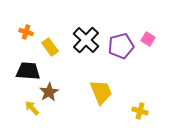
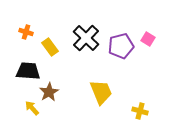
black cross: moved 2 px up
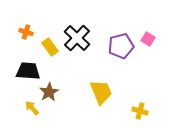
black cross: moved 9 px left
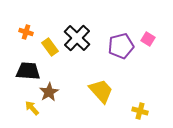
yellow trapezoid: moved 1 px up; rotated 20 degrees counterclockwise
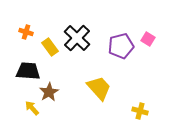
yellow trapezoid: moved 2 px left, 3 px up
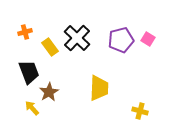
orange cross: moved 1 px left; rotated 32 degrees counterclockwise
purple pentagon: moved 6 px up
black trapezoid: moved 1 px right, 1 px down; rotated 65 degrees clockwise
yellow trapezoid: rotated 44 degrees clockwise
